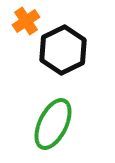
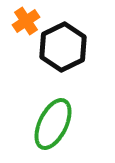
black hexagon: moved 3 px up
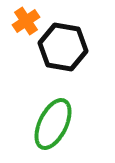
black hexagon: rotated 24 degrees counterclockwise
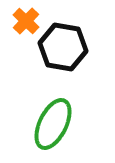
orange cross: rotated 12 degrees counterclockwise
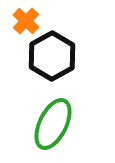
black hexagon: moved 11 px left, 9 px down; rotated 21 degrees clockwise
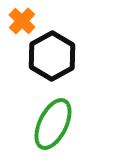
orange cross: moved 4 px left
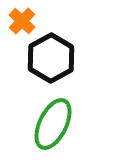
black hexagon: moved 1 px left, 2 px down
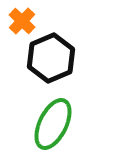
black hexagon: rotated 6 degrees clockwise
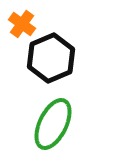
orange cross: moved 3 px down; rotated 8 degrees counterclockwise
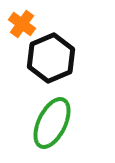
green ellipse: moved 1 px left, 1 px up
